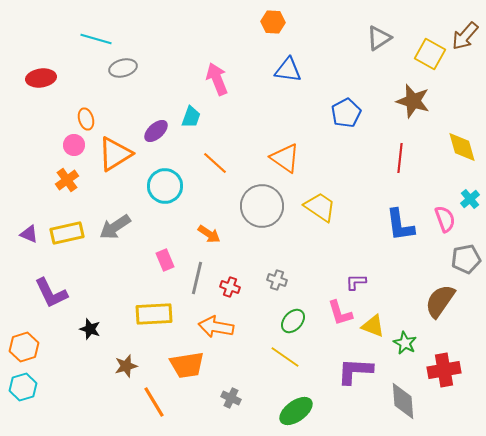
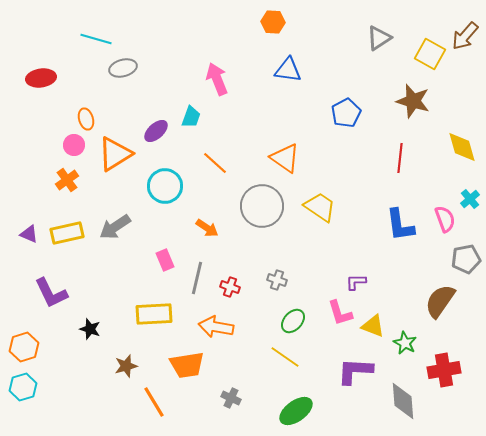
orange arrow at (209, 234): moved 2 px left, 6 px up
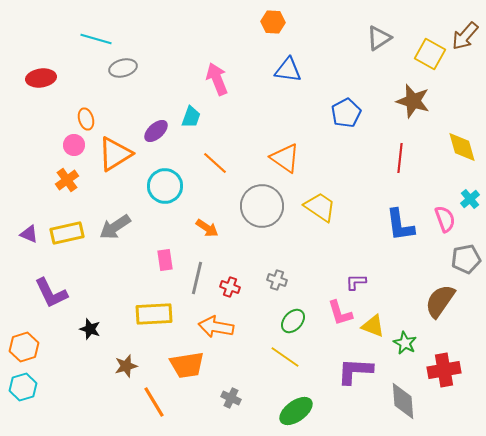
pink rectangle at (165, 260): rotated 15 degrees clockwise
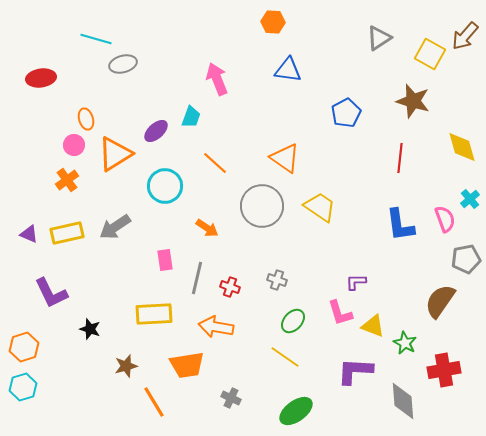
gray ellipse at (123, 68): moved 4 px up
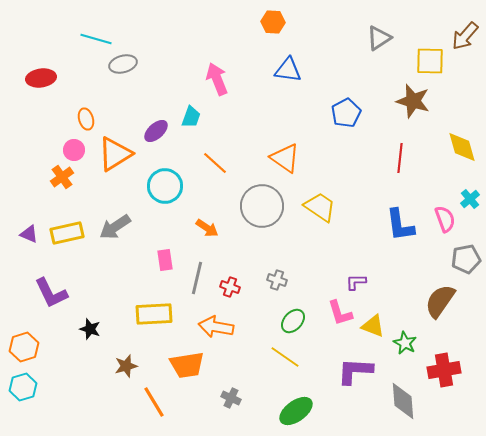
yellow square at (430, 54): moved 7 px down; rotated 28 degrees counterclockwise
pink circle at (74, 145): moved 5 px down
orange cross at (67, 180): moved 5 px left, 3 px up
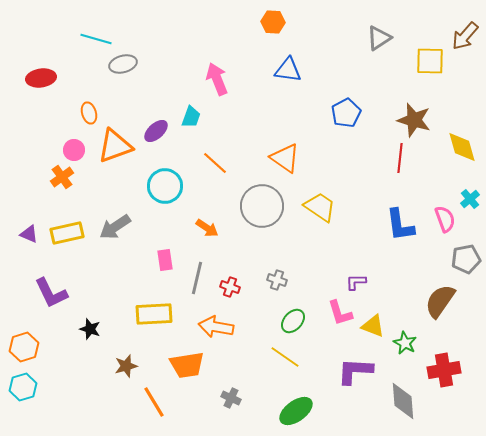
brown star at (413, 101): moved 1 px right, 19 px down
orange ellipse at (86, 119): moved 3 px right, 6 px up
orange triangle at (115, 154): moved 8 px up; rotated 12 degrees clockwise
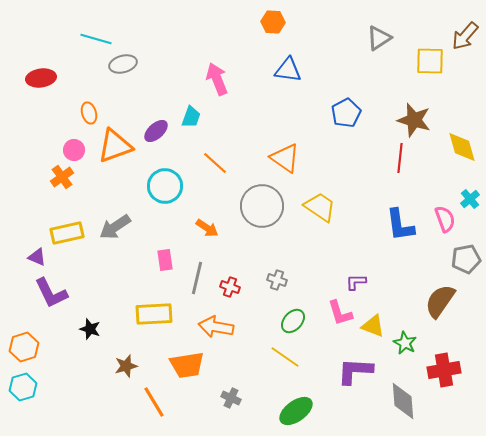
purple triangle at (29, 234): moved 8 px right, 23 px down
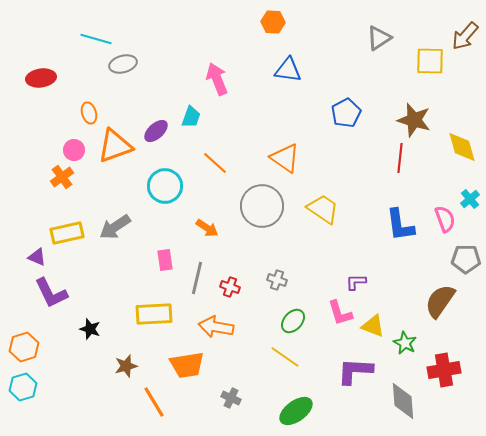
yellow trapezoid at (320, 207): moved 3 px right, 2 px down
gray pentagon at (466, 259): rotated 12 degrees clockwise
